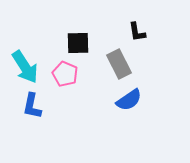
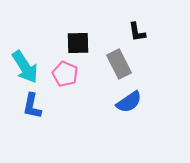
blue semicircle: moved 2 px down
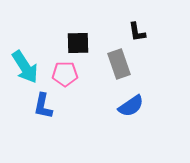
gray rectangle: rotated 8 degrees clockwise
pink pentagon: rotated 25 degrees counterclockwise
blue semicircle: moved 2 px right, 4 px down
blue L-shape: moved 11 px right
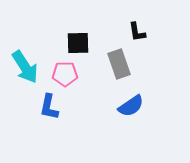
blue L-shape: moved 6 px right, 1 px down
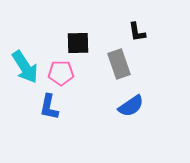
pink pentagon: moved 4 px left, 1 px up
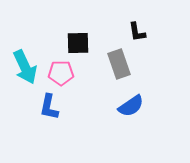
cyan arrow: rotated 8 degrees clockwise
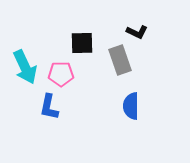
black L-shape: rotated 55 degrees counterclockwise
black square: moved 4 px right
gray rectangle: moved 1 px right, 4 px up
pink pentagon: moved 1 px down
blue semicircle: rotated 124 degrees clockwise
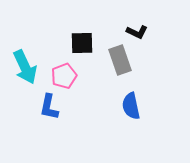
pink pentagon: moved 3 px right, 2 px down; rotated 20 degrees counterclockwise
blue semicircle: rotated 12 degrees counterclockwise
